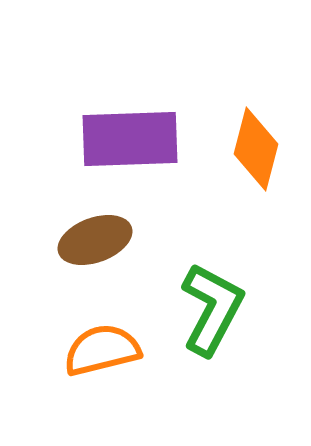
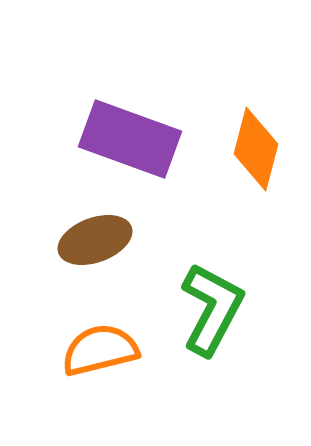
purple rectangle: rotated 22 degrees clockwise
orange semicircle: moved 2 px left
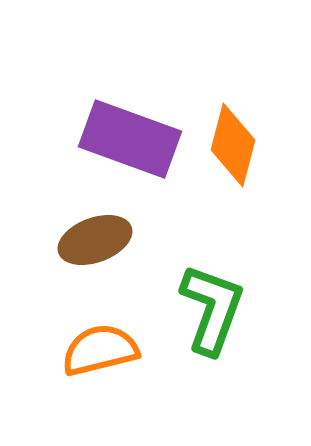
orange diamond: moved 23 px left, 4 px up
green L-shape: rotated 8 degrees counterclockwise
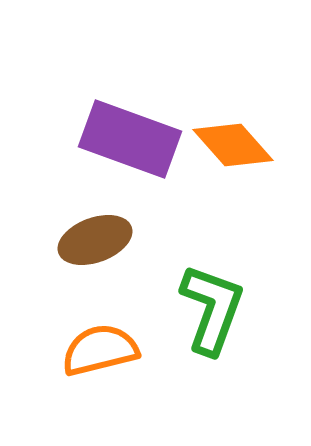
orange diamond: rotated 56 degrees counterclockwise
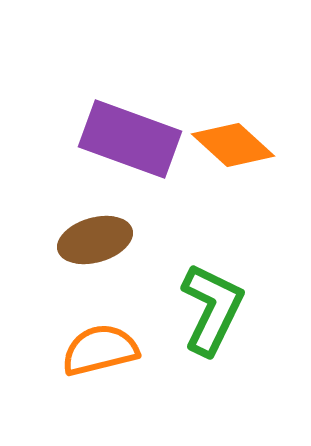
orange diamond: rotated 6 degrees counterclockwise
brown ellipse: rotated 4 degrees clockwise
green L-shape: rotated 6 degrees clockwise
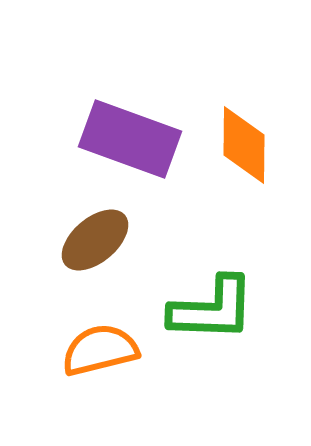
orange diamond: moved 11 px right; rotated 48 degrees clockwise
brown ellipse: rotated 24 degrees counterclockwise
green L-shape: rotated 66 degrees clockwise
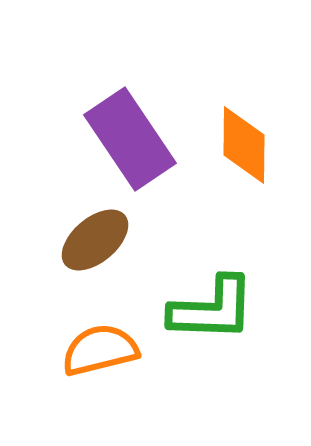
purple rectangle: rotated 36 degrees clockwise
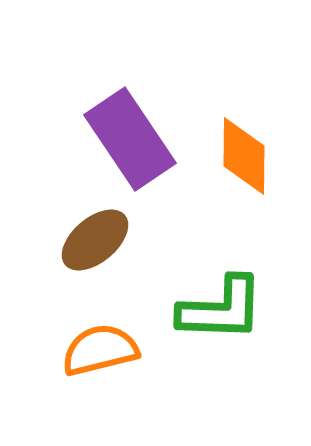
orange diamond: moved 11 px down
green L-shape: moved 9 px right
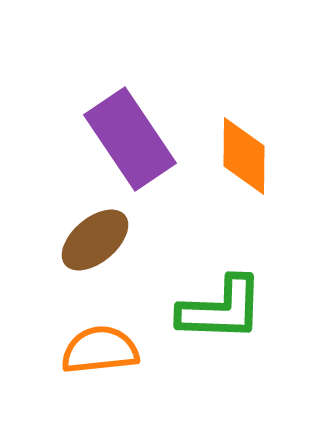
orange semicircle: rotated 8 degrees clockwise
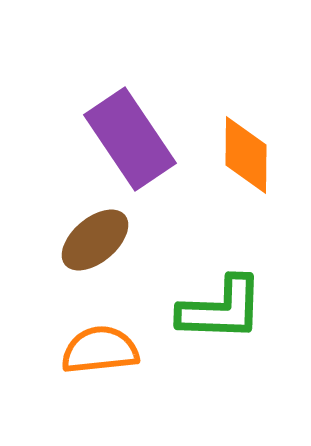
orange diamond: moved 2 px right, 1 px up
